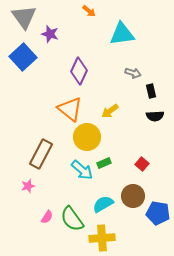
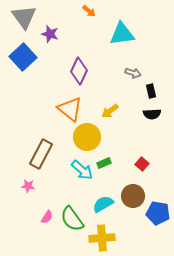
black semicircle: moved 3 px left, 2 px up
pink star: rotated 24 degrees clockwise
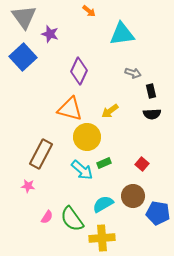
orange triangle: rotated 24 degrees counterclockwise
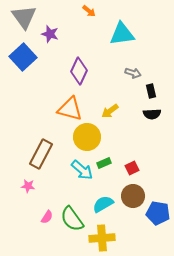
red square: moved 10 px left, 4 px down; rotated 24 degrees clockwise
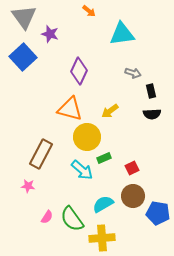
green rectangle: moved 5 px up
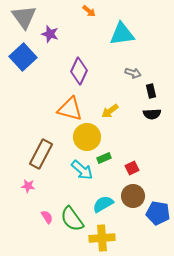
pink semicircle: rotated 64 degrees counterclockwise
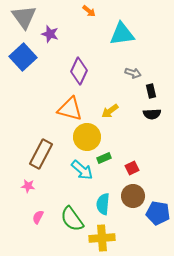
cyan semicircle: rotated 55 degrees counterclockwise
pink semicircle: moved 9 px left; rotated 120 degrees counterclockwise
